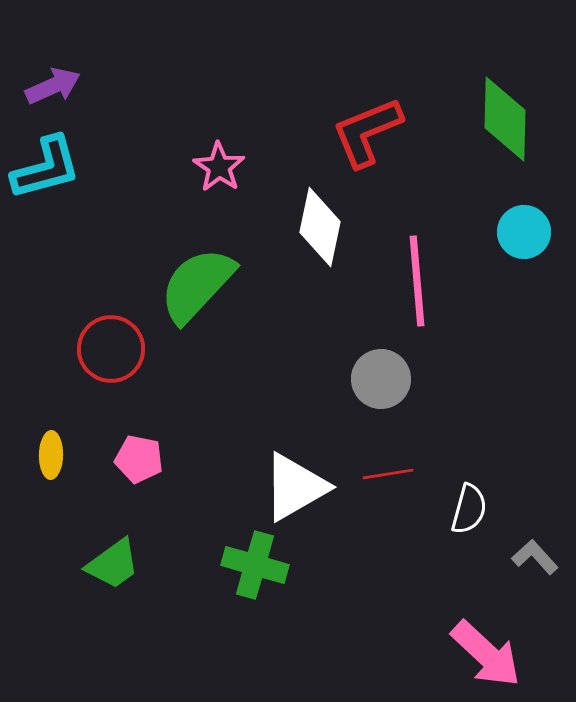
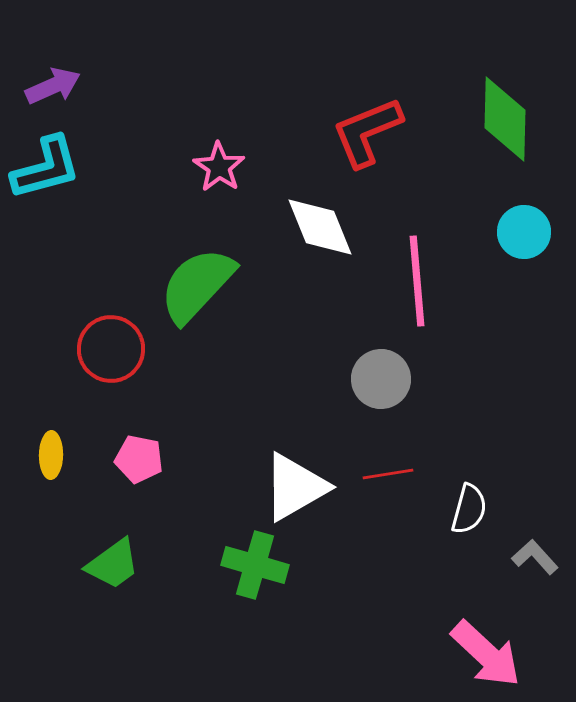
white diamond: rotated 34 degrees counterclockwise
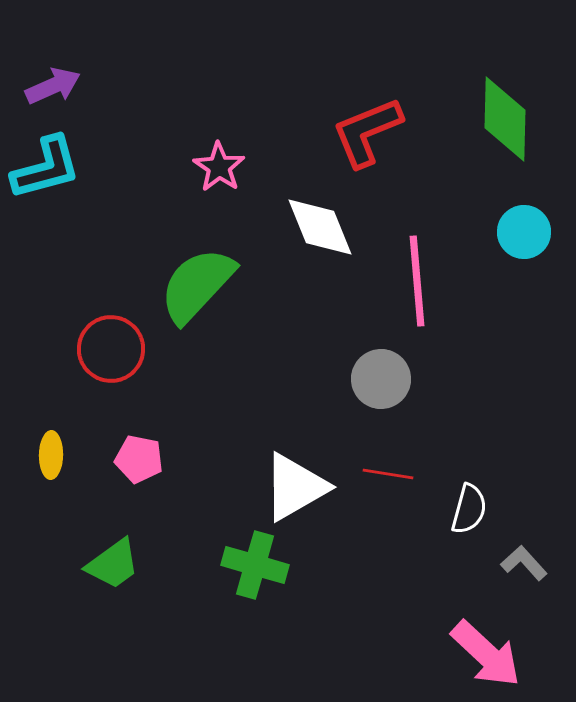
red line: rotated 18 degrees clockwise
gray L-shape: moved 11 px left, 6 px down
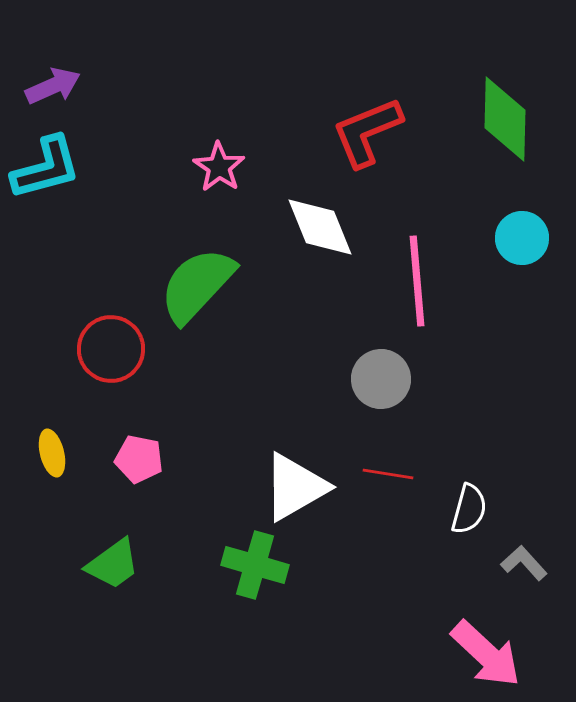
cyan circle: moved 2 px left, 6 px down
yellow ellipse: moved 1 px right, 2 px up; rotated 15 degrees counterclockwise
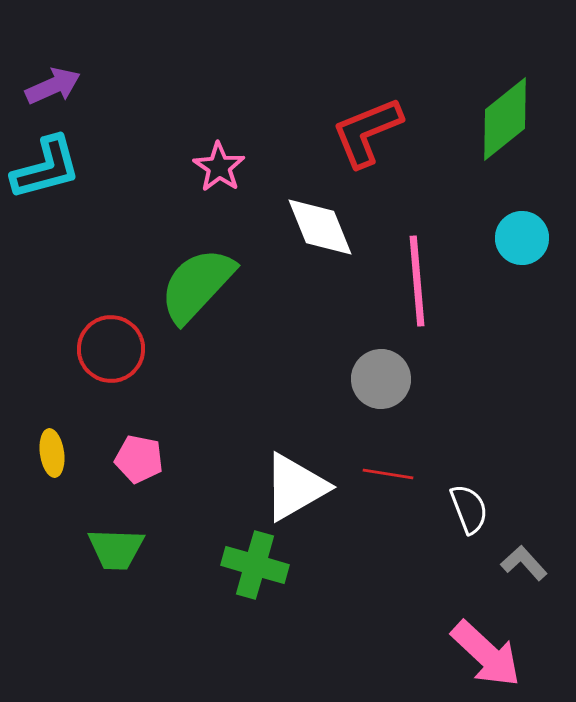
green diamond: rotated 50 degrees clockwise
yellow ellipse: rotated 6 degrees clockwise
white semicircle: rotated 36 degrees counterclockwise
green trapezoid: moved 3 px right, 15 px up; rotated 38 degrees clockwise
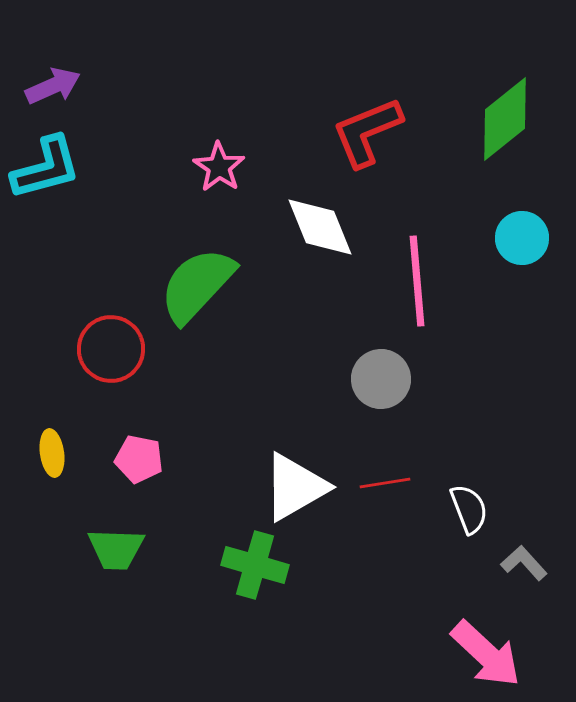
red line: moved 3 px left, 9 px down; rotated 18 degrees counterclockwise
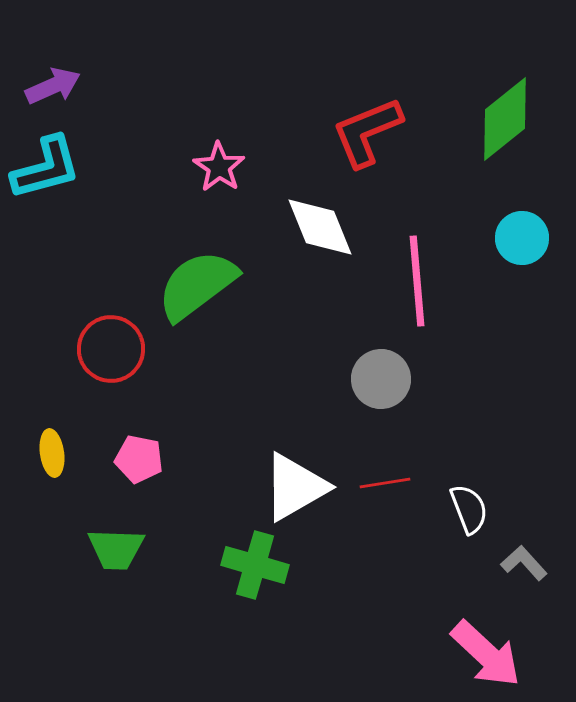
green semicircle: rotated 10 degrees clockwise
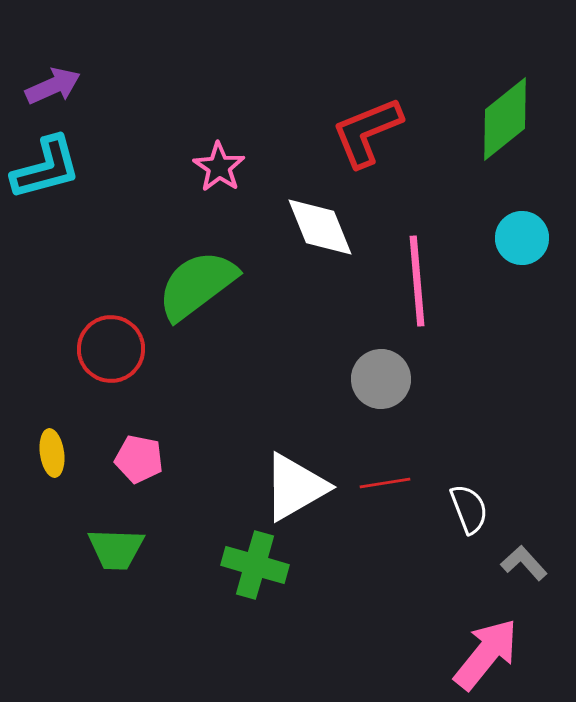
pink arrow: rotated 94 degrees counterclockwise
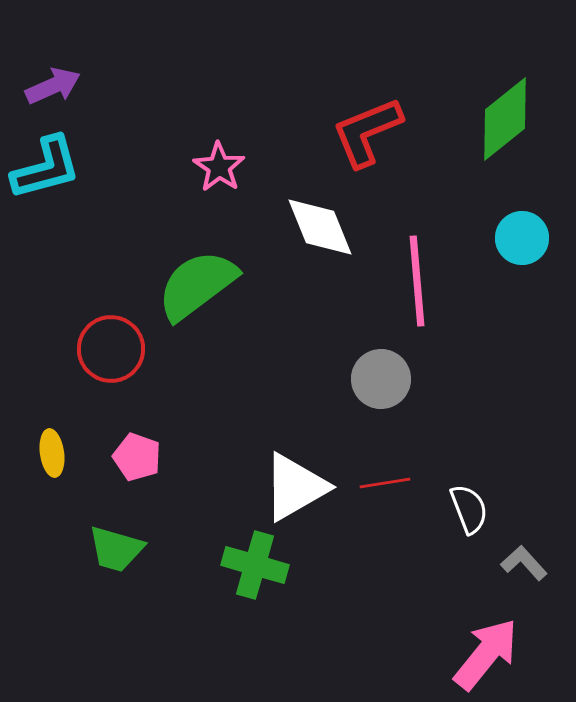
pink pentagon: moved 2 px left, 2 px up; rotated 9 degrees clockwise
green trapezoid: rotated 14 degrees clockwise
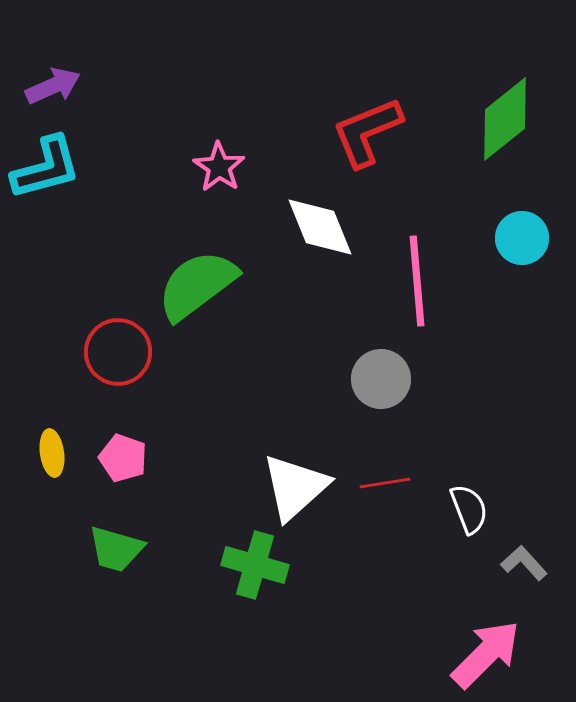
red circle: moved 7 px right, 3 px down
pink pentagon: moved 14 px left, 1 px down
white triangle: rotated 12 degrees counterclockwise
pink arrow: rotated 6 degrees clockwise
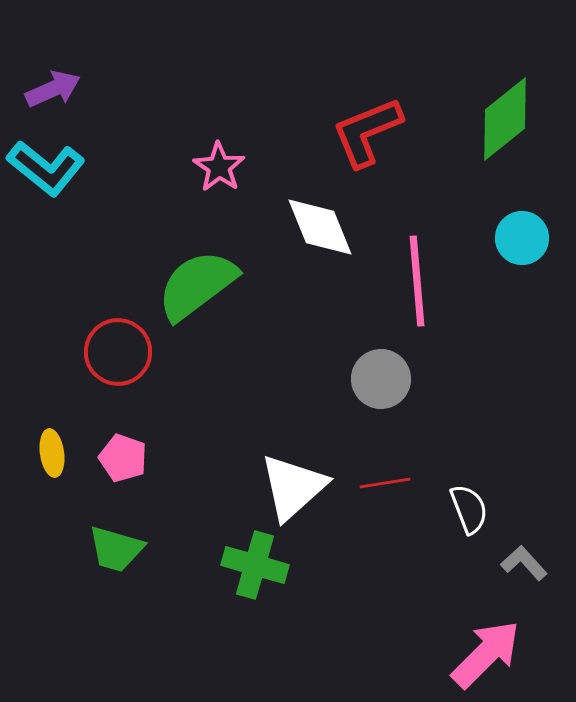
purple arrow: moved 3 px down
cyan L-shape: rotated 54 degrees clockwise
white triangle: moved 2 px left
